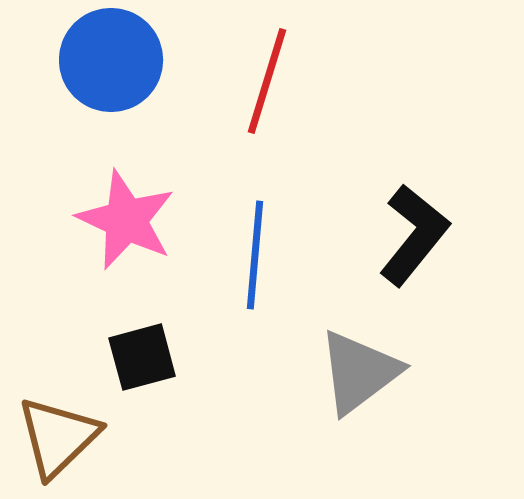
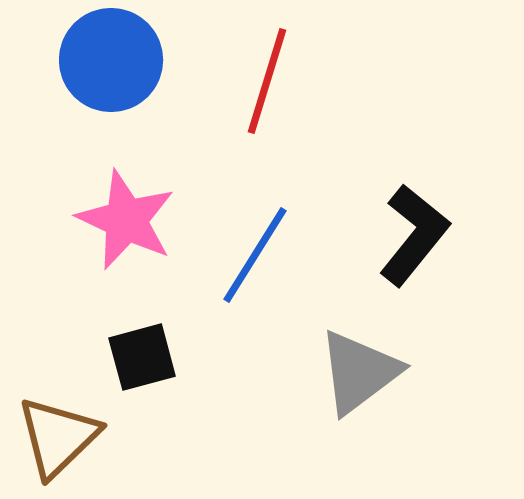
blue line: rotated 27 degrees clockwise
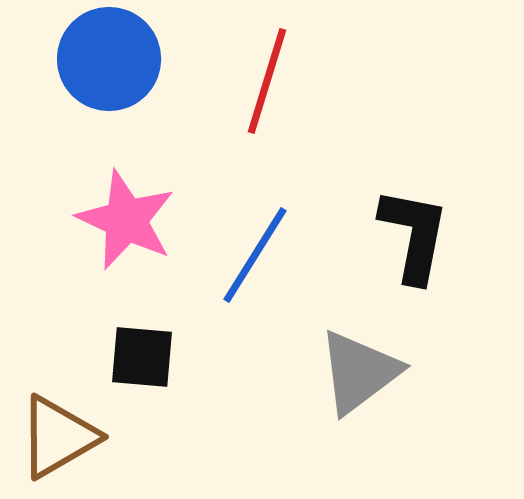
blue circle: moved 2 px left, 1 px up
black L-shape: rotated 28 degrees counterclockwise
black square: rotated 20 degrees clockwise
brown triangle: rotated 14 degrees clockwise
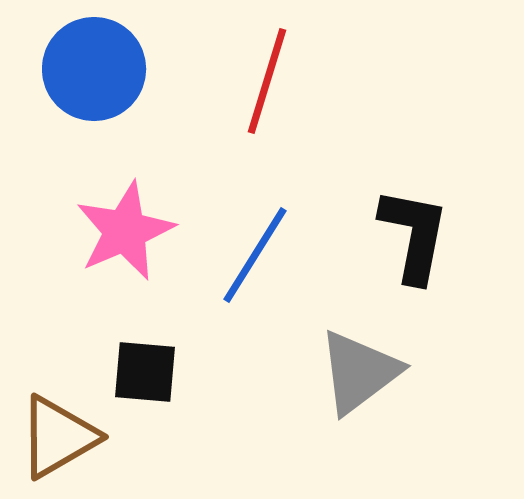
blue circle: moved 15 px left, 10 px down
pink star: moved 1 px left, 11 px down; rotated 24 degrees clockwise
black square: moved 3 px right, 15 px down
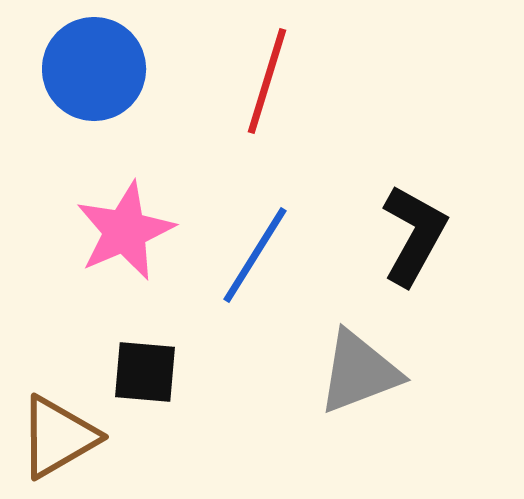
black L-shape: rotated 18 degrees clockwise
gray triangle: rotated 16 degrees clockwise
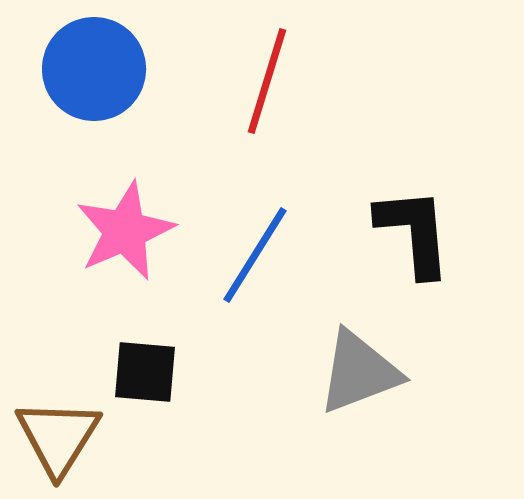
black L-shape: moved 3 px up; rotated 34 degrees counterclockwise
brown triangle: rotated 28 degrees counterclockwise
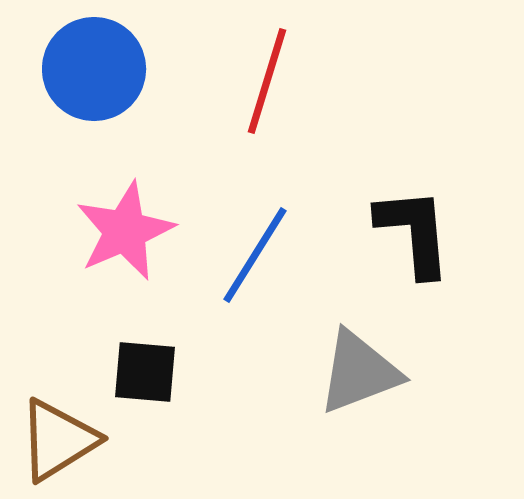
brown triangle: moved 3 px down; rotated 26 degrees clockwise
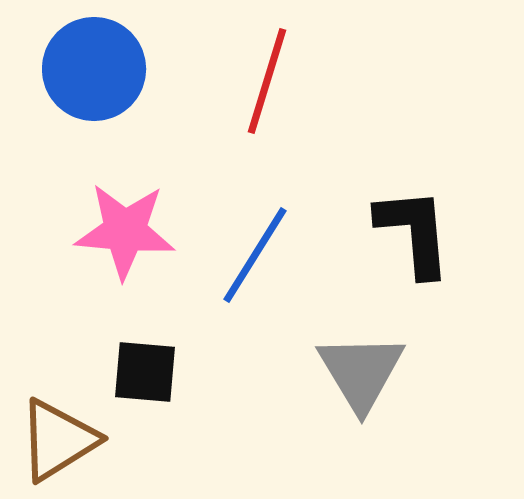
pink star: rotated 28 degrees clockwise
gray triangle: moved 2 px right; rotated 40 degrees counterclockwise
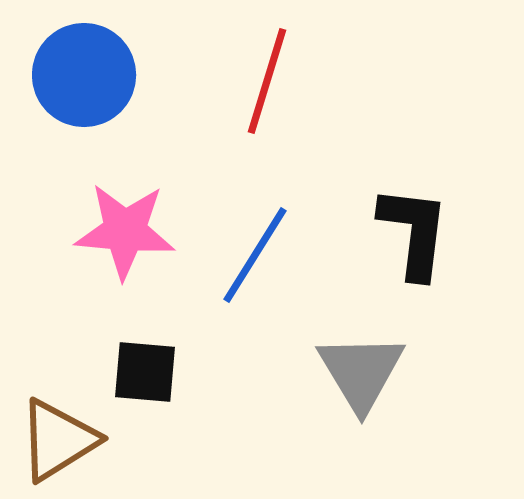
blue circle: moved 10 px left, 6 px down
black L-shape: rotated 12 degrees clockwise
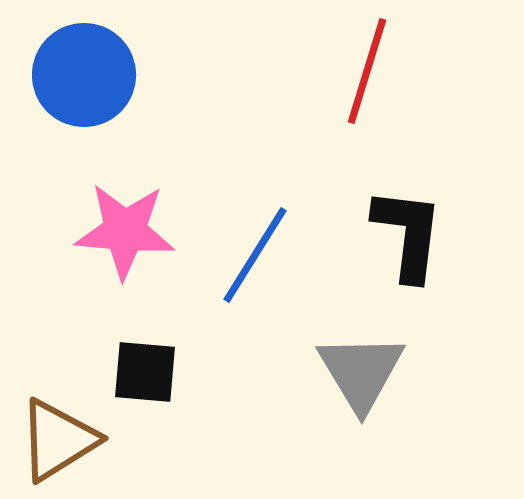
red line: moved 100 px right, 10 px up
black L-shape: moved 6 px left, 2 px down
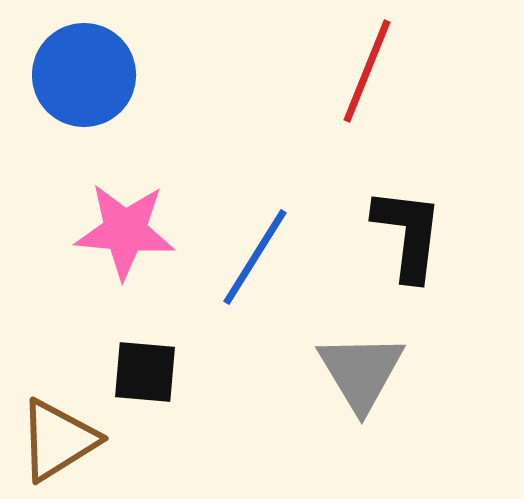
red line: rotated 5 degrees clockwise
blue line: moved 2 px down
